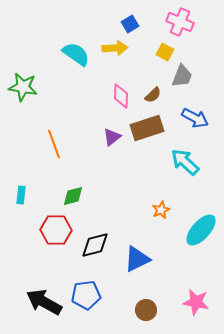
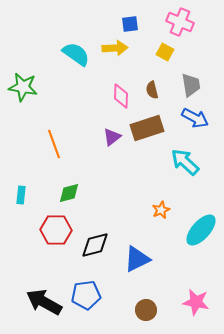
blue square: rotated 24 degrees clockwise
gray trapezoid: moved 9 px right, 9 px down; rotated 30 degrees counterclockwise
brown semicircle: moved 1 px left, 5 px up; rotated 120 degrees clockwise
green diamond: moved 4 px left, 3 px up
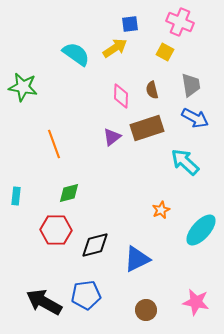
yellow arrow: rotated 30 degrees counterclockwise
cyan rectangle: moved 5 px left, 1 px down
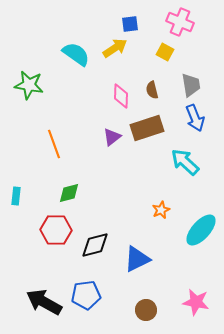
green star: moved 6 px right, 2 px up
blue arrow: rotated 40 degrees clockwise
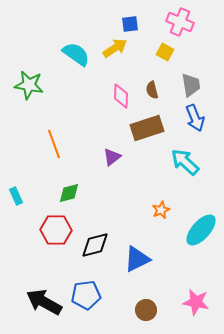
purple triangle: moved 20 px down
cyan rectangle: rotated 30 degrees counterclockwise
